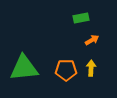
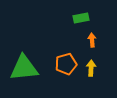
orange arrow: rotated 64 degrees counterclockwise
orange pentagon: moved 6 px up; rotated 15 degrees counterclockwise
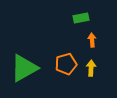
green triangle: rotated 24 degrees counterclockwise
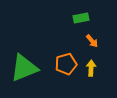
orange arrow: moved 1 px down; rotated 144 degrees clockwise
green triangle: rotated 8 degrees clockwise
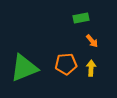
orange pentagon: rotated 10 degrees clockwise
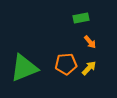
orange arrow: moved 2 px left, 1 px down
yellow arrow: moved 2 px left; rotated 42 degrees clockwise
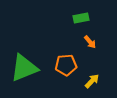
orange pentagon: moved 1 px down
yellow arrow: moved 3 px right, 13 px down
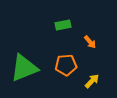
green rectangle: moved 18 px left, 7 px down
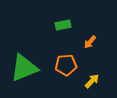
orange arrow: rotated 80 degrees clockwise
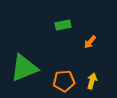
orange pentagon: moved 2 px left, 16 px down
yellow arrow: rotated 28 degrees counterclockwise
